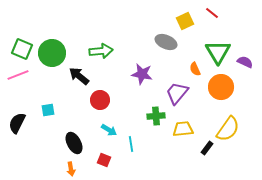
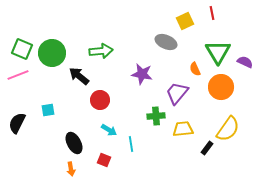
red line: rotated 40 degrees clockwise
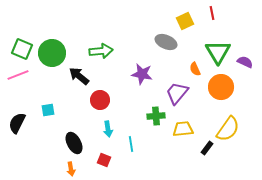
cyan arrow: moved 1 px left, 1 px up; rotated 49 degrees clockwise
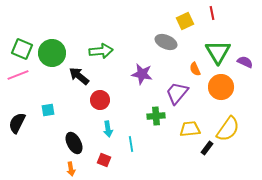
yellow trapezoid: moved 7 px right
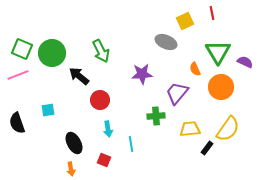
green arrow: rotated 70 degrees clockwise
purple star: rotated 15 degrees counterclockwise
black semicircle: rotated 45 degrees counterclockwise
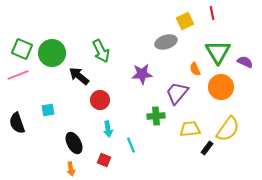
gray ellipse: rotated 40 degrees counterclockwise
cyan line: moved 1 px down; rotated 14 degrees counterclockwise
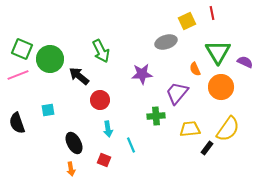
yellow square: moved 2 px right
green circle: moved 2 px left, 6 px down
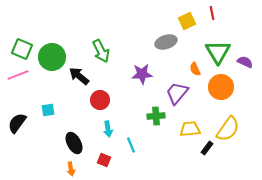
green circle: moved 2 px right, 2 px up
black semicircle: rotated 55 degrees clockwise
